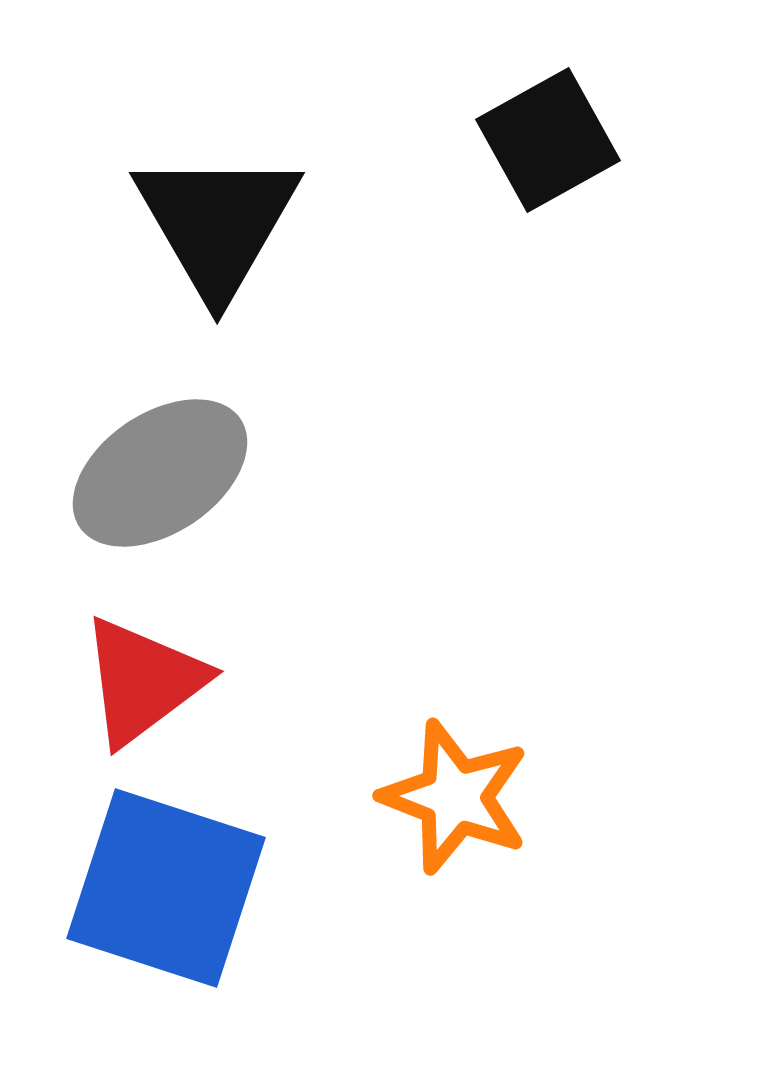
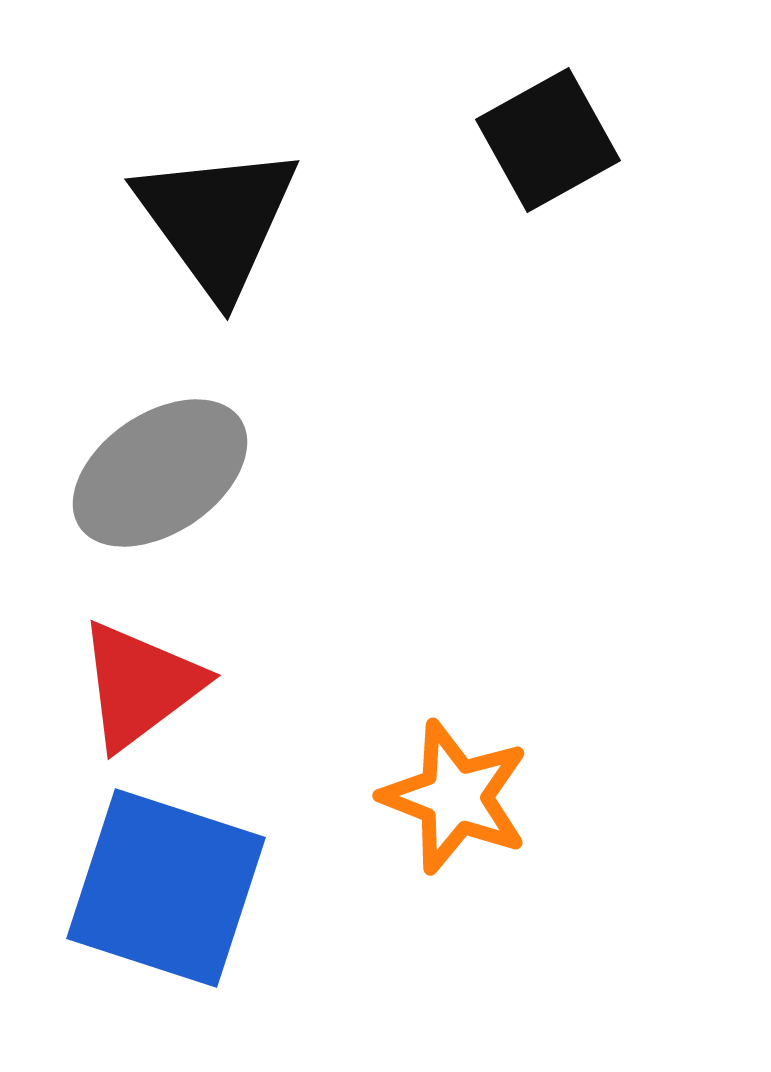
black triangle: moved 3 px up; rotated 6 degrees counterclockwise
red triangle: moved 3 px left, 4 px down
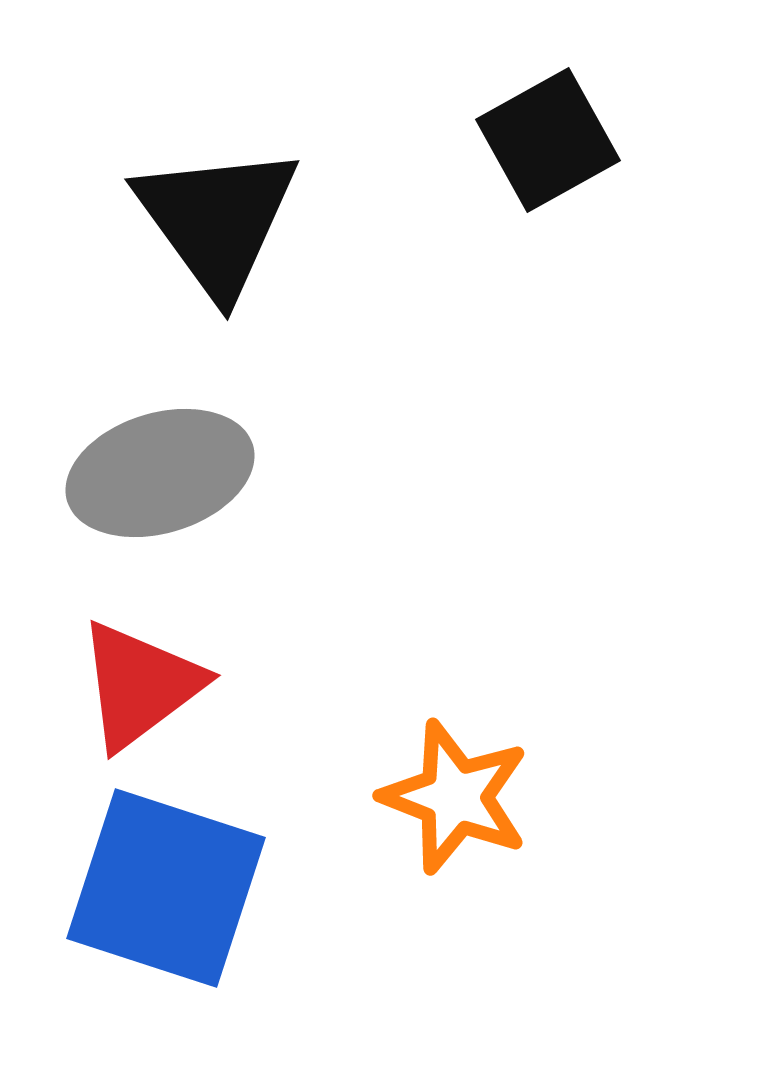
gray ellipse: rotated 17 degrees clockwise
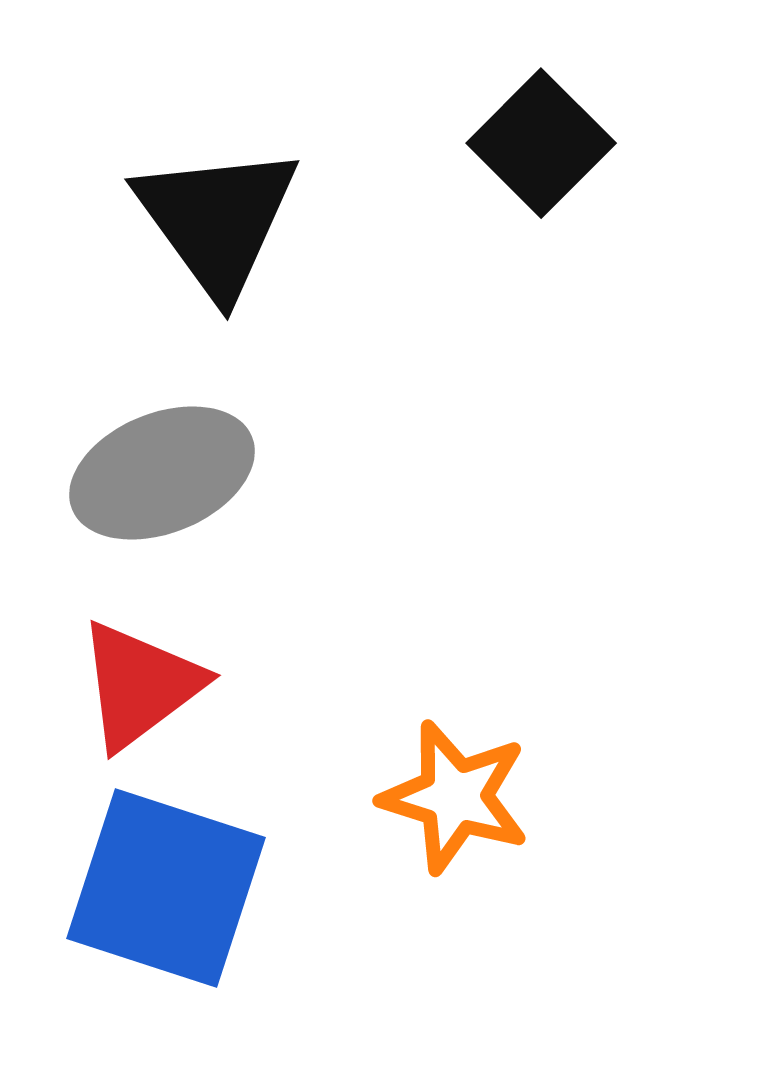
black square: moved 7 px left, 3 px down; rotated 16 degrees counterclockwise
gray ellipse: moved 2 px right; rotated 5 degrees counterclockwise
orange star: rotated 4 degrees counterclockwise
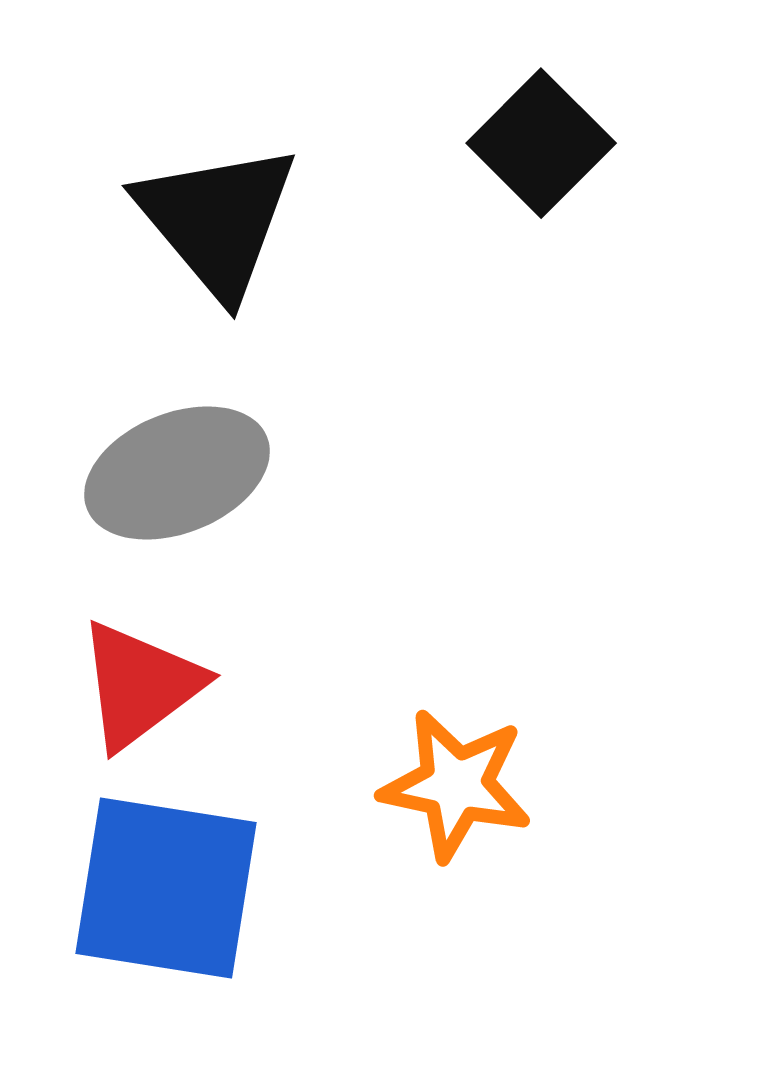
black triangle: rotated 4 degrees counterclockwise
gray ellipse: moved 15 px right
orange star: moved 1 px right, 12 px up; rotated 5 degrees counterclockwise
blue square: rotated 9 degrees counterclockwise
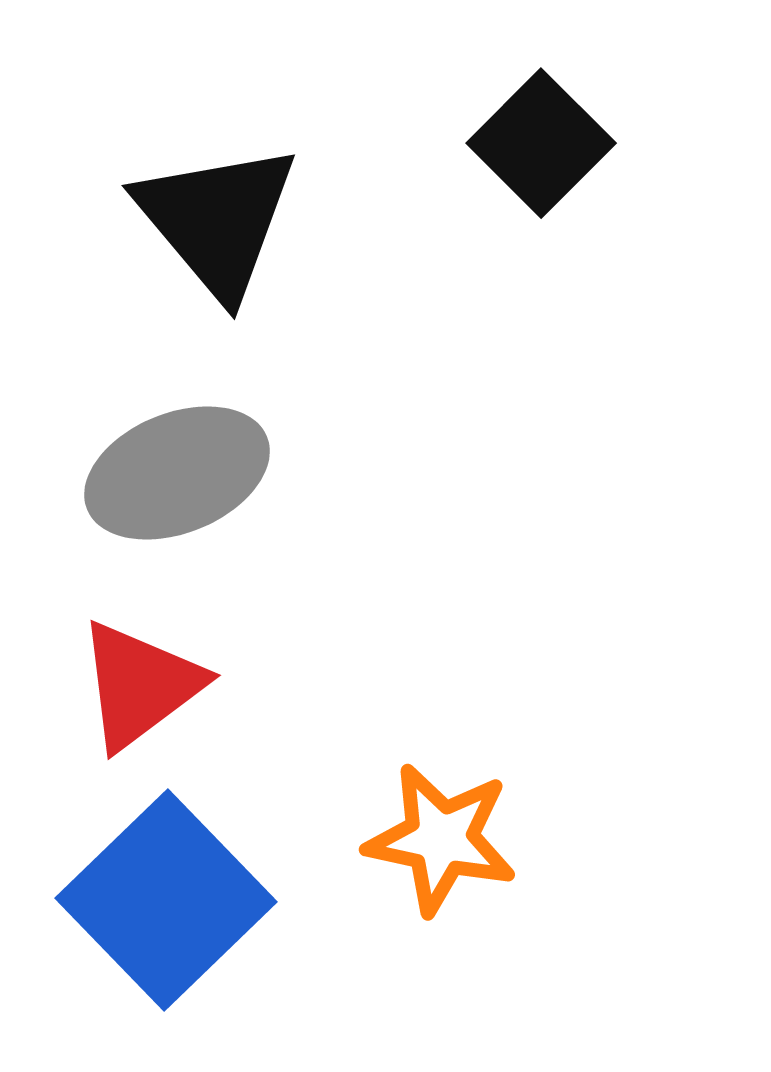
orange star: moved 15 px left, 54 px down
blue square: moved 12 px down; rotated 37 degrees clockwise
